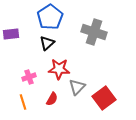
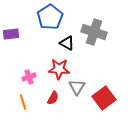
black triangle: moved 20 px right; rotated 49 degrees counterclockwise
gray triangle: rotated 12 degrees counterclockwise
red semicircle: moved 1 px right, 1 px up
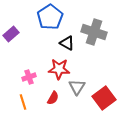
purple rectangle: rotated 35 degrees counterclockwise
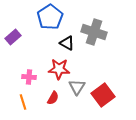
purple rectangle: moved 2 px right, 3 px down
pink cross: rotated 24 degrees clockwise
red square: moved 1 px left, 3 px up
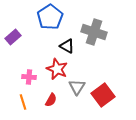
black triangle: moved 3 px down
red star: moved 2 px left; rotated 20 degrees clockwise
red semicircle: moved 2 px left, 2 px down
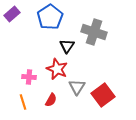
purple rectangle: moved 1 px left, 23 px up
black triangle: rotated 35 degrees clockwise
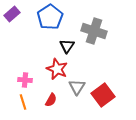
gray cross: moved 1 px up
pink cross: moved 4 px left, 3 px down
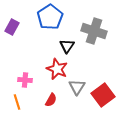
purple rectangle: moved 13 px down; rotated 21 degrees counterclockwise
orange line: moved 6 px left
